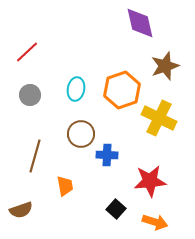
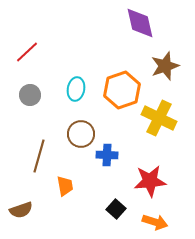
brown line: moved 4 px right
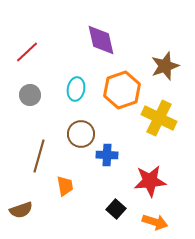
purple diamond: moved 39 px left, 17 px down
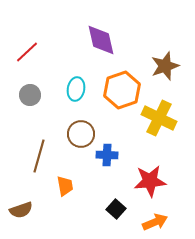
orange arrow: rotated 40 degrees counterclockwise
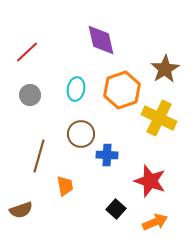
brown star: moved 3 px down; rotated 12 degrees counterclockwise
red star: rotated 24 degrees clockwise
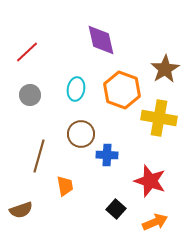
orange hexagon: rotated 21 degrees counterclockwise
yellow cross: rotated 16 degrees counterclockwise
